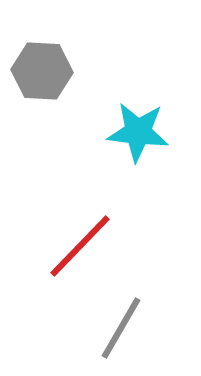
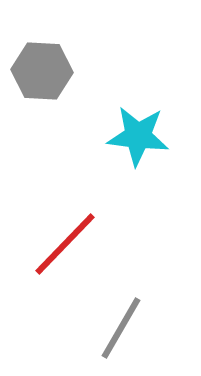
cyan star: moved 4 px down
red line: moved 15 px left, 2 px up
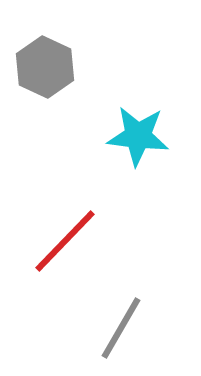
gray hexagon: moved 3 px right, 4 px up; rotated 22 degrees clockwise
red line: moved 3 px up
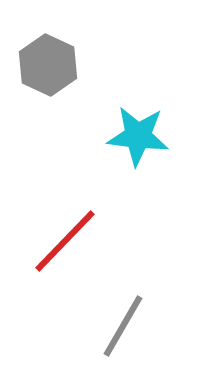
gray hexagon: moved 3 px right, 2 px up
gray line: moved 2 px right, 2 px up
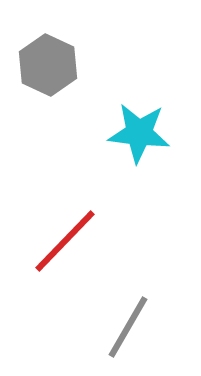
cyan star: moved 1 px right, 3 px up
gray line: moved 5 px right, 1 px down
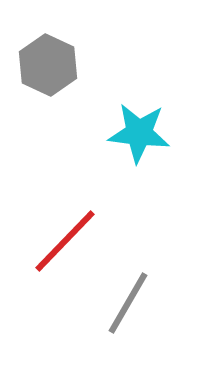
gray line: moved 24 px up
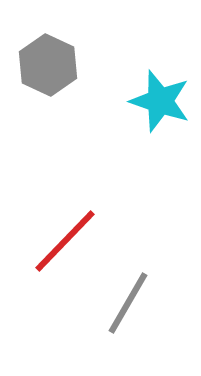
cyan star: moved 21 px right, 32 px up; rotated 12 degrees clockwise
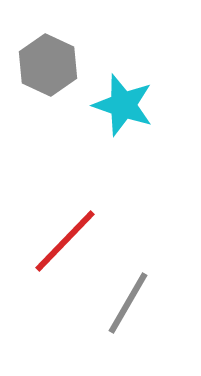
cyan star: moved 37 px left, 4 px down
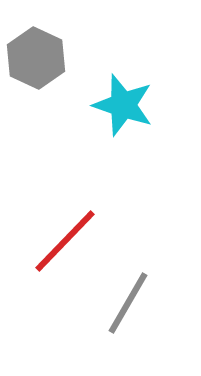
gray hexagon: moved 12 px left, 7 px up
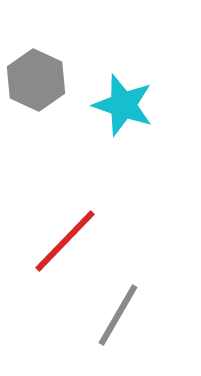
gray hexagon: moved 22 px down
gray line: moved 10 px left, 12 px down
